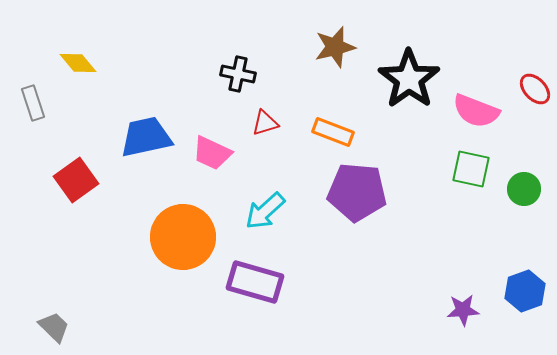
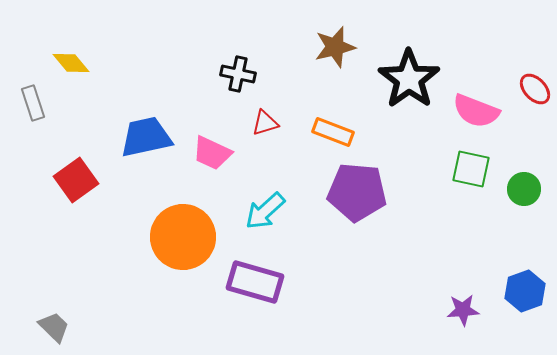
yellow diamond: moved 7 px left
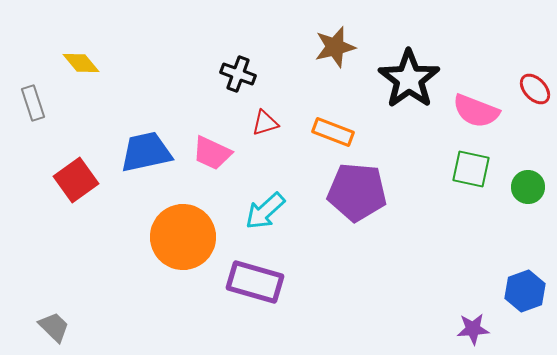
yellow diamond: moved 10 px right
black cross: rotated 8 degrees clockwise
blue trapezoid: moved 15 px down
green circle: moved 4 px right, 2 px up
purple star: moved 10 px right, 19 px down
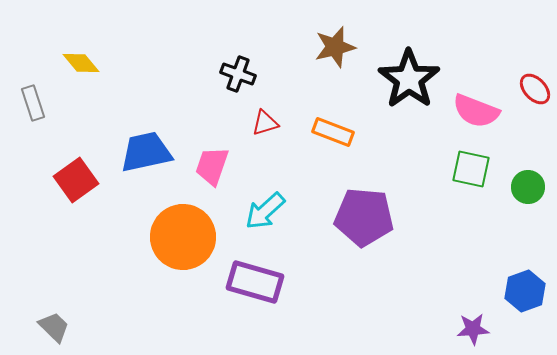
pink trapezoid: moved 13 px down; rotated 84 degrees clockwise
purple pentagon: moved 7 px right, 25 px down
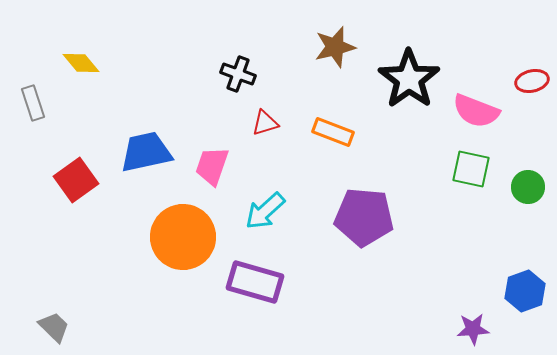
red ellipse: moved 3 px left, 8 px up; rotated 60 degrees counterclockwise
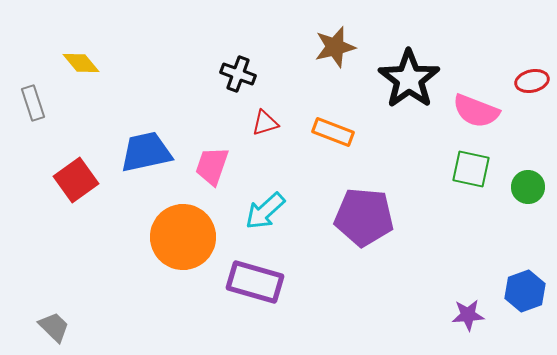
purple star: moved 5 px left, 14 px up
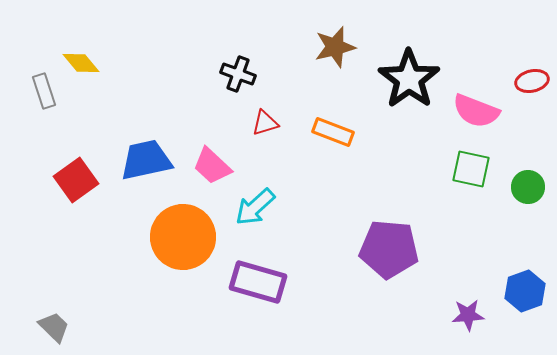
gray rectangle: moved 11 px right, 12 px up
blue trapezoid: moved 8 px down
pink trapezoid: rotated 66 degrees counterclockwise
cyan arrow: moved 10 px left, 4 px up
purple pentagon: moved 25 px right, 32 px down
purple rectangle: moved 3 px right
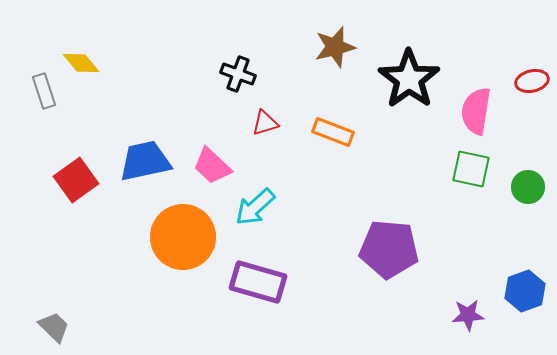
pink semicircle: rotated 78 degrees clockwise
blue trapezoid: moved 1 px left, 1 px down
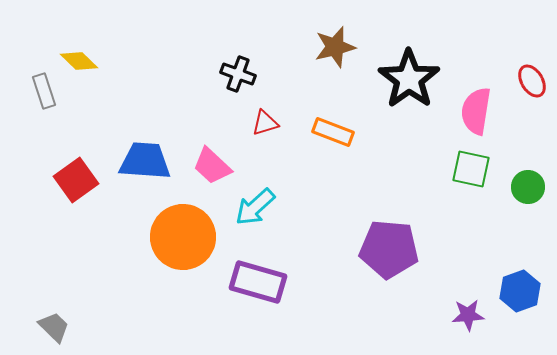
yellow diamond: moved 2 px left, 2 px up; rotated 6 degrees counterclockwise
red ellipse: rotated 72 degrees clockwise
blue trapezoid: rotated 16 degrees clockwise
blue hexagon: moved 5 px left
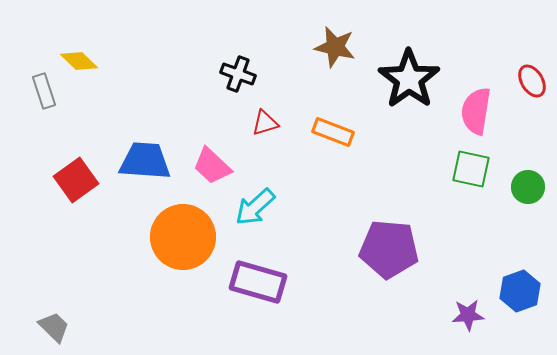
brown star: rotated 27 degrees clockwise
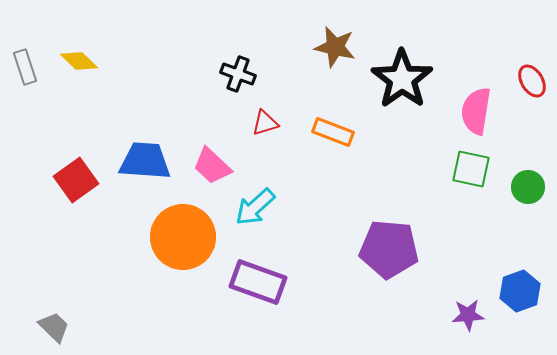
black star: moved 7 px left
gray rectangle: moved 19 px left, 24 px up
purple rectangle: rotated 4 degrees clockwise
